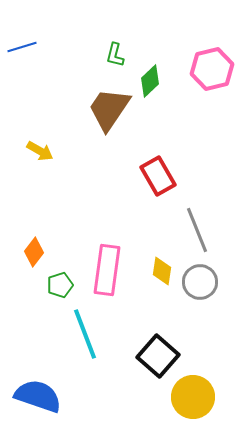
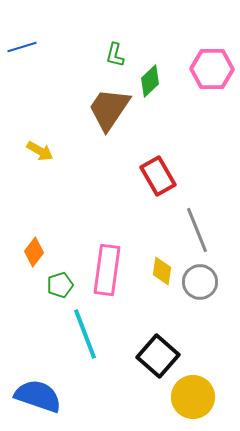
pink hexagon: rotated 15 degrees clockwise
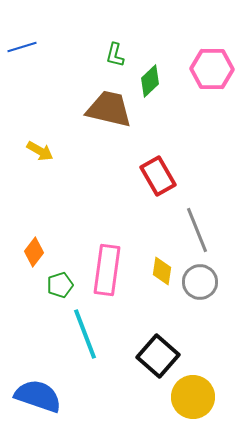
brown trapezoid: rotated 69 degrees clockwise
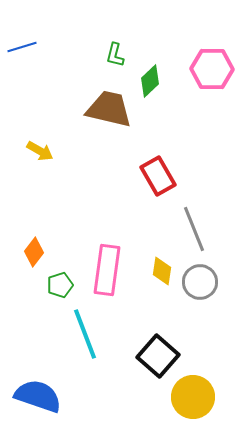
gray line: moved 3 px left, 1 px up
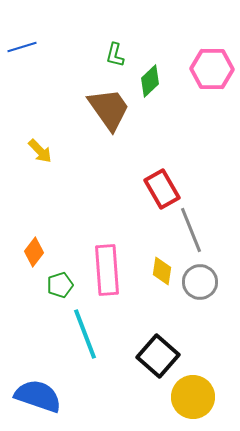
brown trapezoid: rotated 42 degrees clockwise
yellow arrow: rotated 16 degrees clockwise
red rectangle: moved 4 px right, 13 px down
gray line: moved 3 px left, 1 px down
pink rectangle: rotated 12 degrees counterclockwise
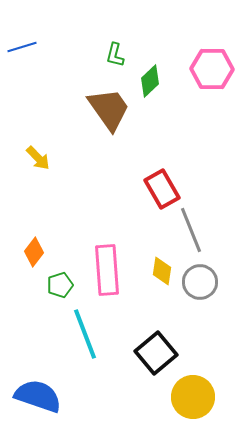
yellow arrow: moved 2 px left, 7 px down
black square: moved 2 px left, 3 px up; rotated 9 degrees clockwise
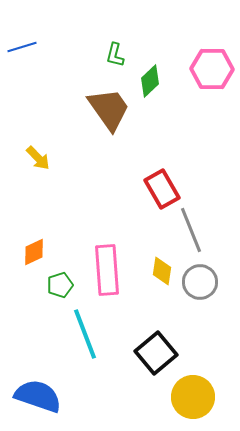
orange diamond: rotated 28 degrees clockwise
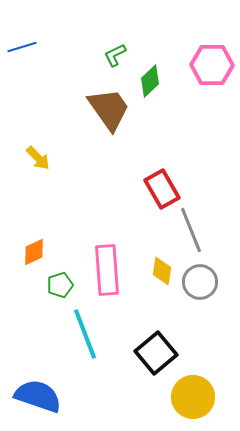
green L-shape: rotated 50 degrees clockwise
pink hexagon: moved 4 px up
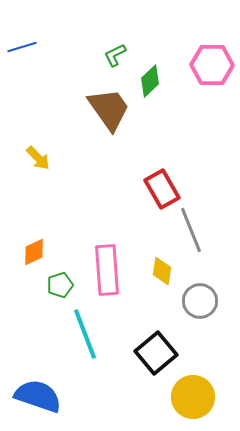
gray circle: moved 19 px down
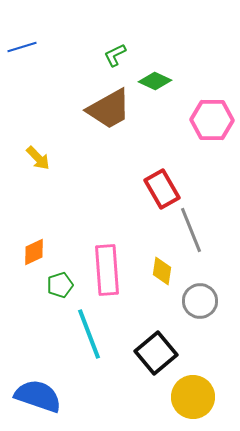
pink hexagon: moved 55 px down
green diamond: moved 5 px right; rotated 68 degrees clockwise
brown trapezoid: rotated 96 degrees clockwise
cyan line: moved 4 px right
